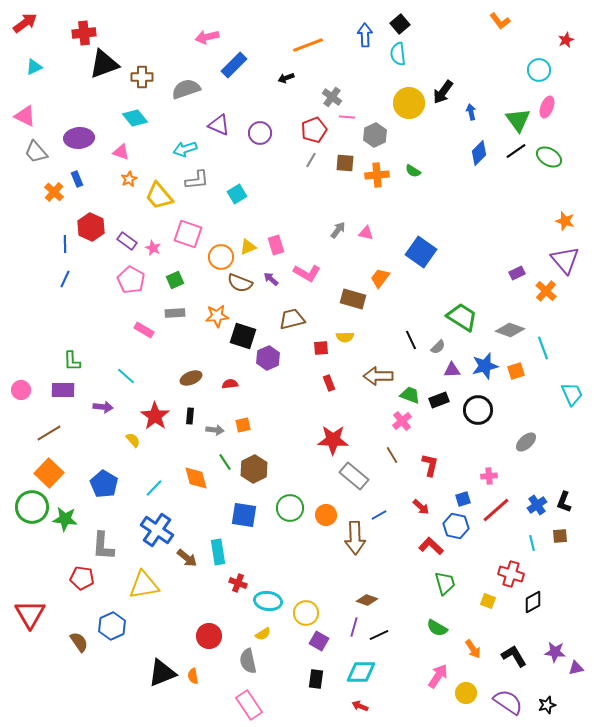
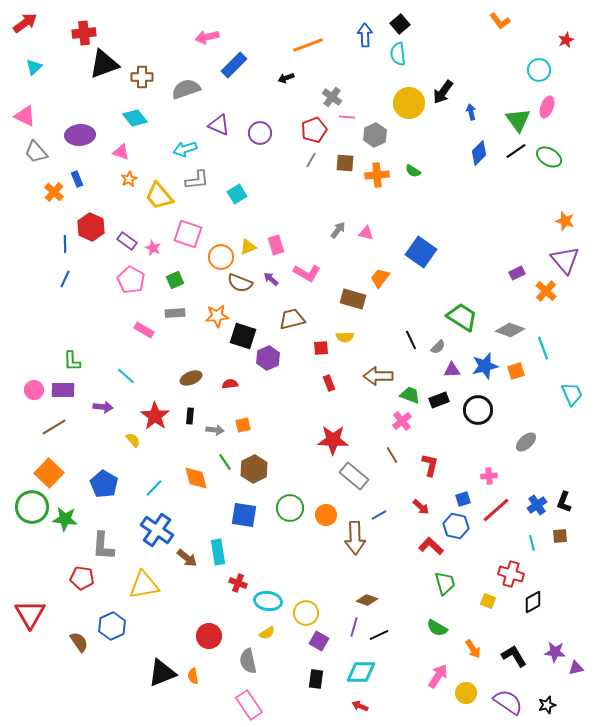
cyan triangle at (34, 67): rotated 18 degrees counterclockwise
purple ellipse at (79, 138): moved 1 px right, 3 px up
pink circle at (21, 390): moved 13 px right
brown line at (49, 433): moved 5 px right, 6 px up
yellow semicircle at (263, 634): moved 4 px right, 1 px up
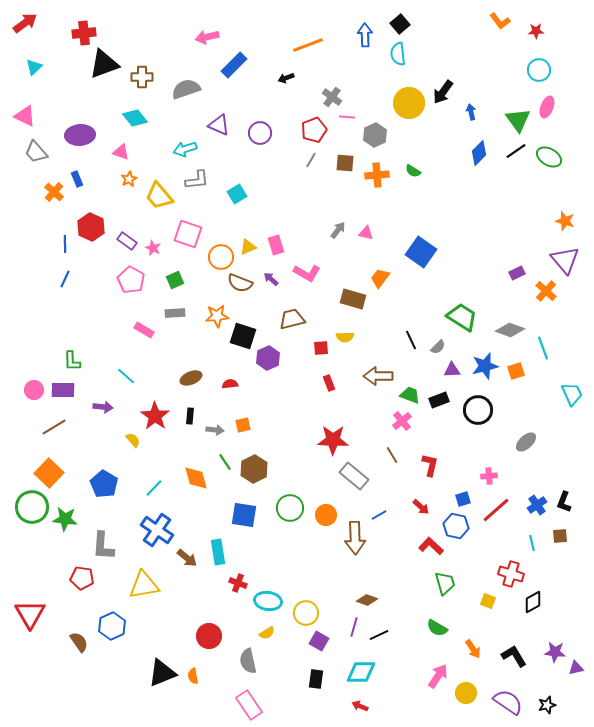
red star at (566, 40): moved 30 px left, 9 px up; rotated 21 degrees clockwise
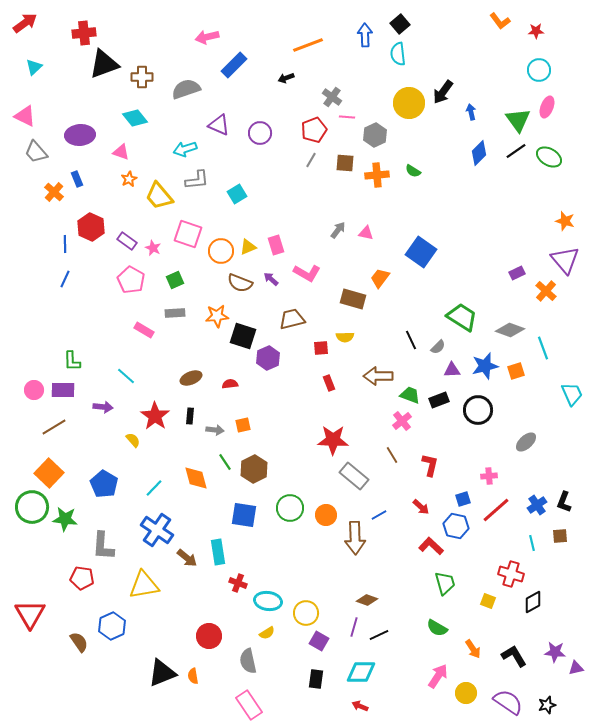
orange circle at (221, 257): moved 6 px up
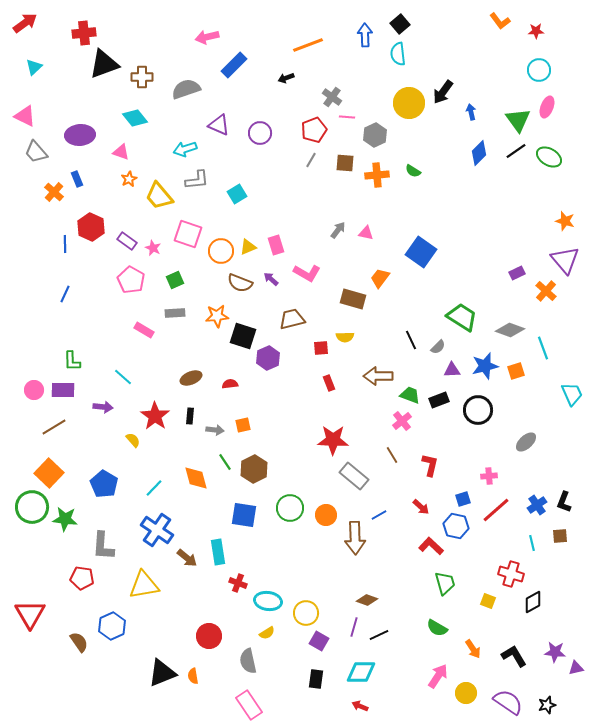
blue line at (65, 279): moved 15 px down
cyan line at (126, 376): moved 3 px left, 1 px down
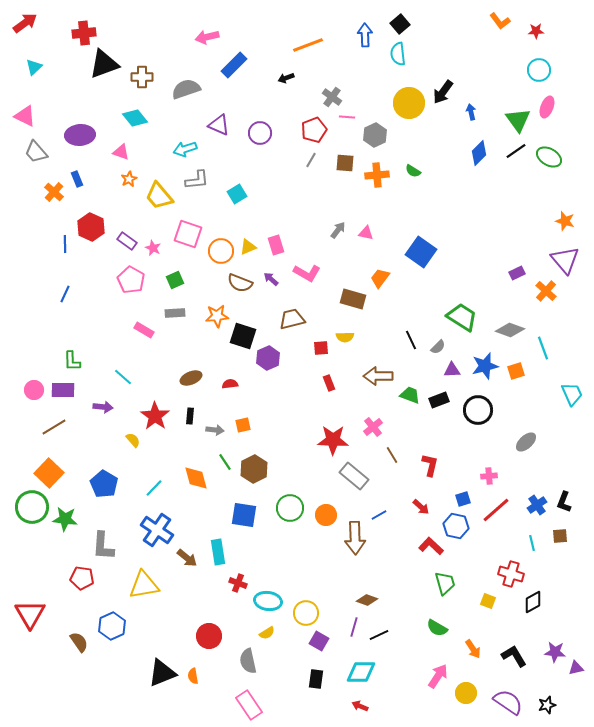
pink cross at (402, 421): moved 29 px left, 6 px down
